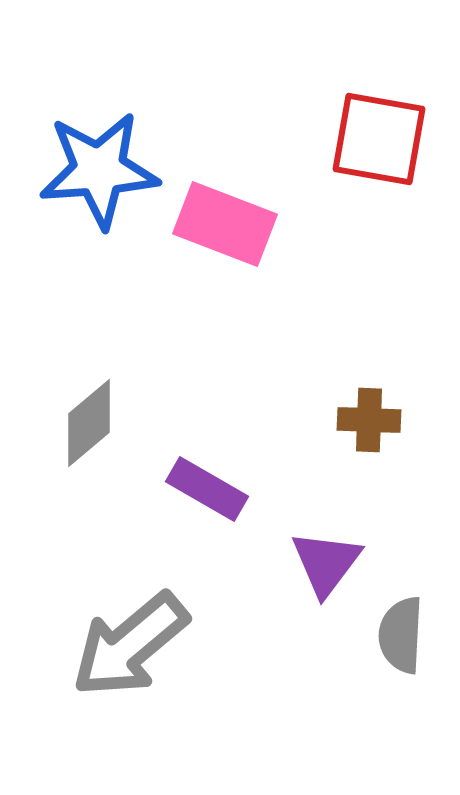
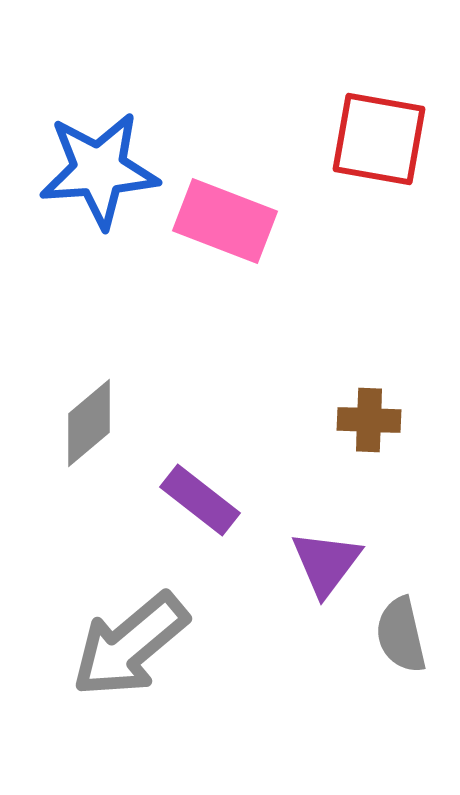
pink rectangle: moved 3 px up
purple rectangle: moved 7 px left, 11 px down; rotated 8 degrees clockwise
gray semicircle: rotated 16 degrees counterclockwise
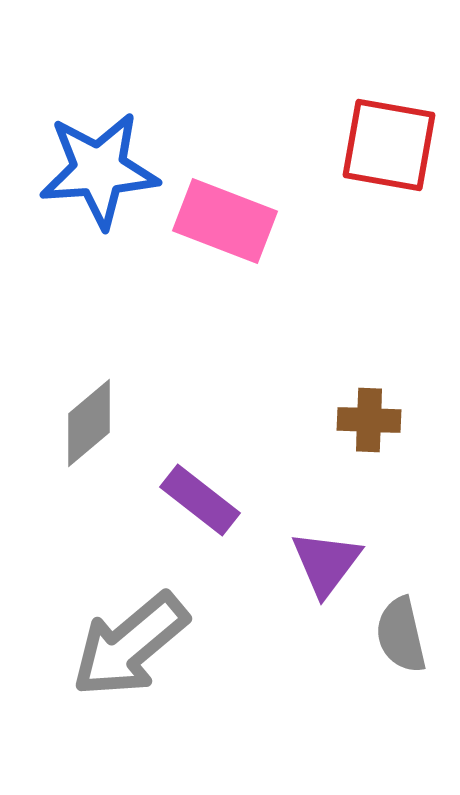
red square: moved 10 px right, 6 px down
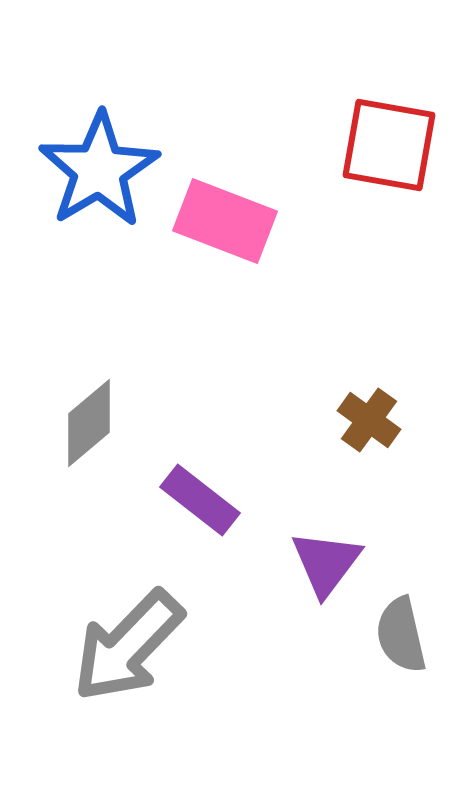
blue star: rotated 27 degrees counterclockwise
brown cross: rotated 34 degrees clockwise
gray arrow: moved 2 px left, 1 px down; rotated 6 degrees counterclockwise
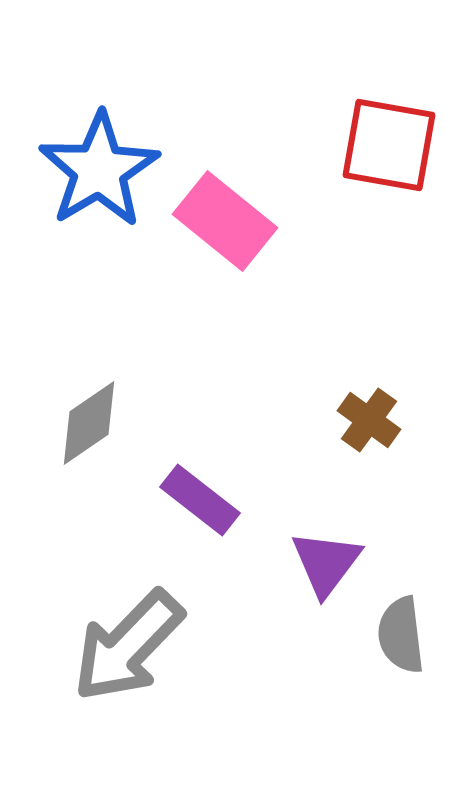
pink rectangle: rotated 18 degrees clockwise
gray diamond: rotated 6 degrees clockwise
gray semicircle: rotated 6 degrees clockwise
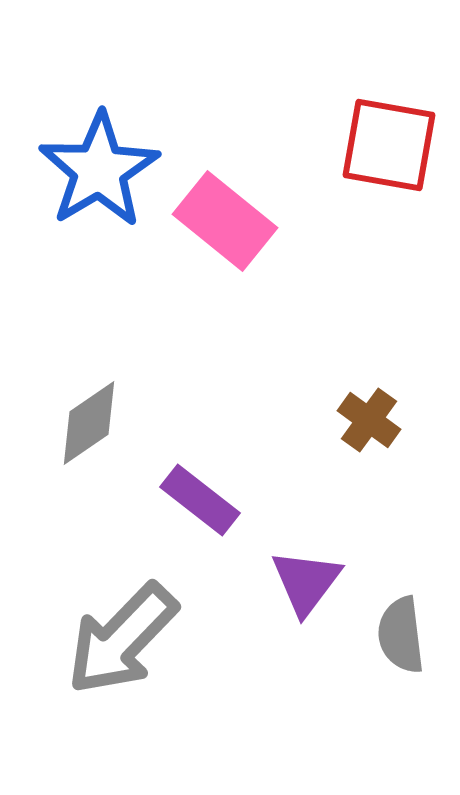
purple triangle: moved 20 px left, 19 px down
gray arrow: moved 6 px left, 7 px up
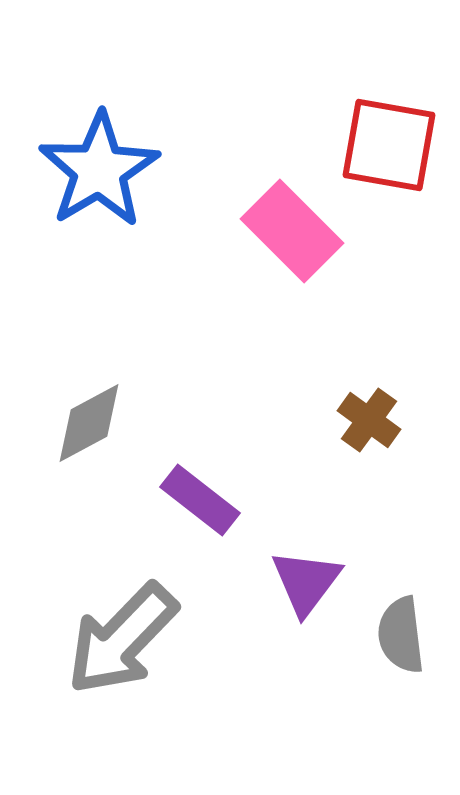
pink rectangle: moved 67 px right, 10 px down; rotated 6 degrees clockwise
gray diamond: rotated 6 degrees clockwise
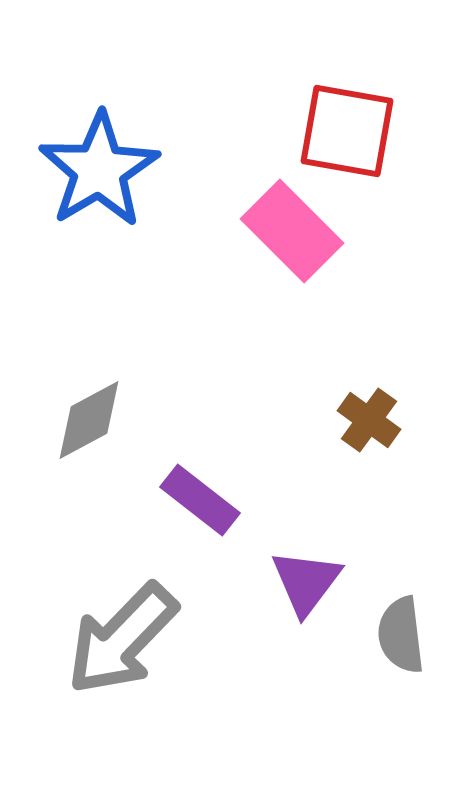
red square: moved 42 px left, 14 px up
gray diamond: moved 3 px up
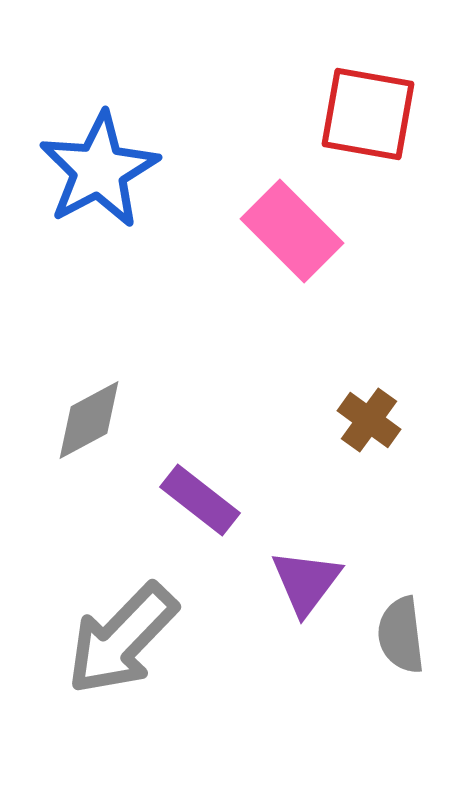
red square: moved 21 px right, 17 px up
blue star: rotated 3 degrees clockwise
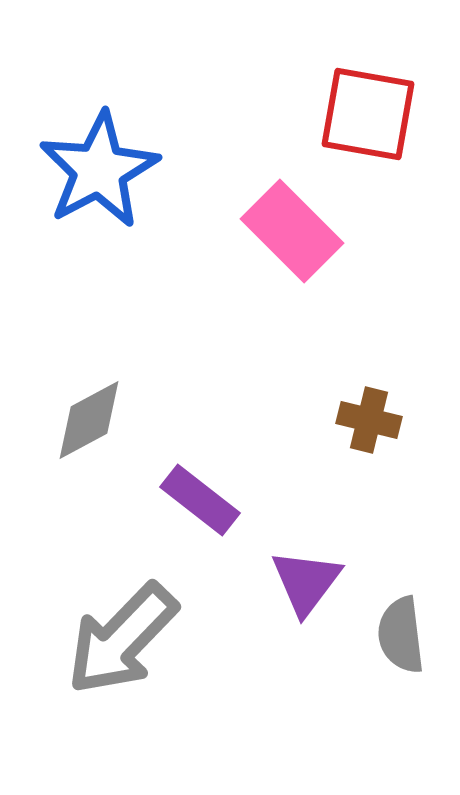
brown cross: rotated 22 degrees counterclockwise
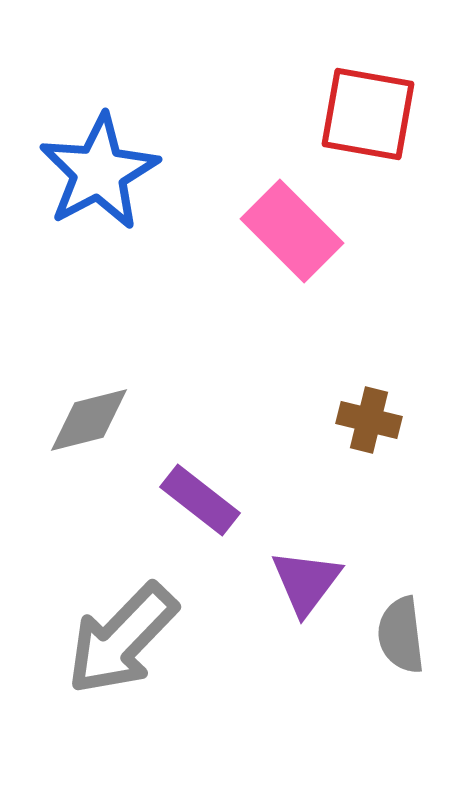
blue star: moved 2 px down
gray diamond: rotated 14 degrees clockwise
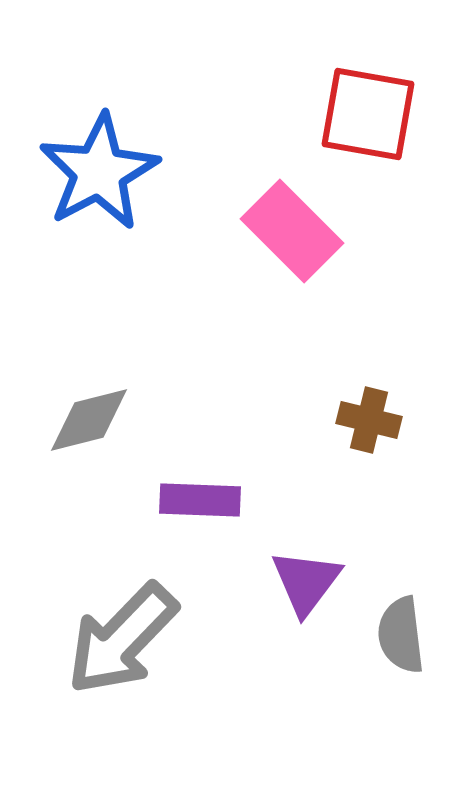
purple rectangle: rotated 36 degrees counterclockwise
